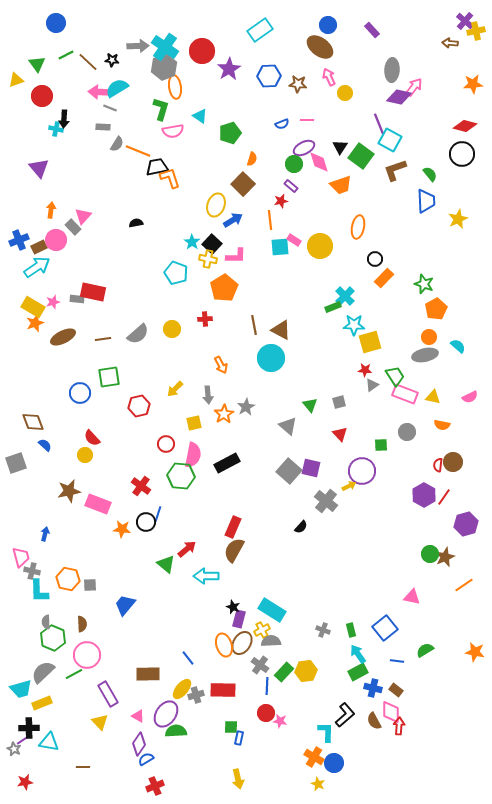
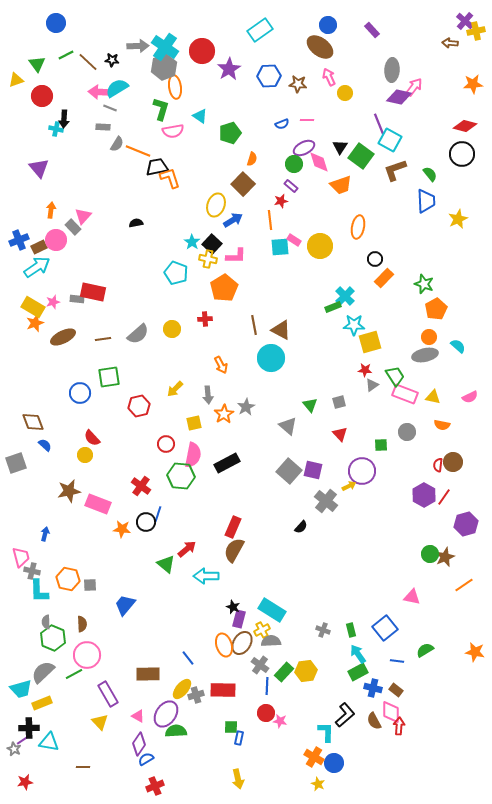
purple square at (311, 468): moved 2 px right, 2 px down
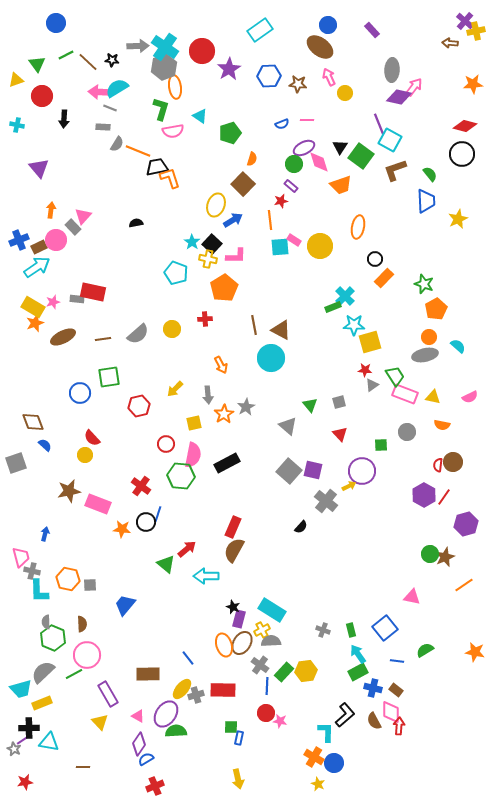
cyan cross at (56, 129): moved 39 px left, 4 px up
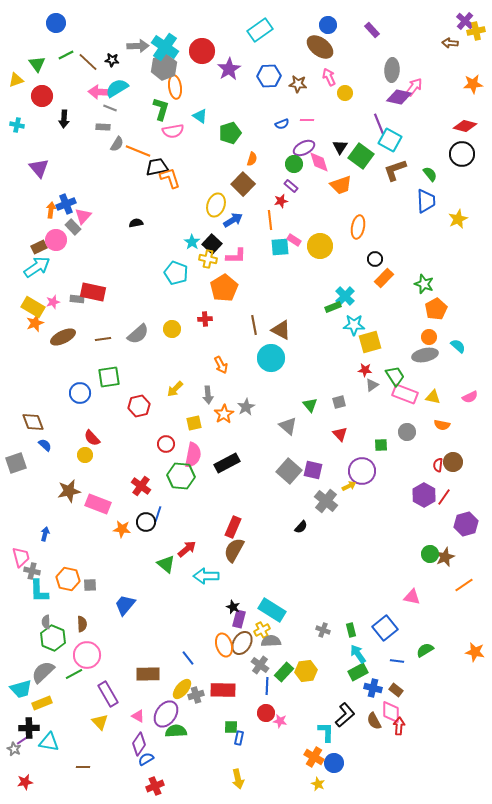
blue cross at (19, 240): moved 47 px right, 36 px up
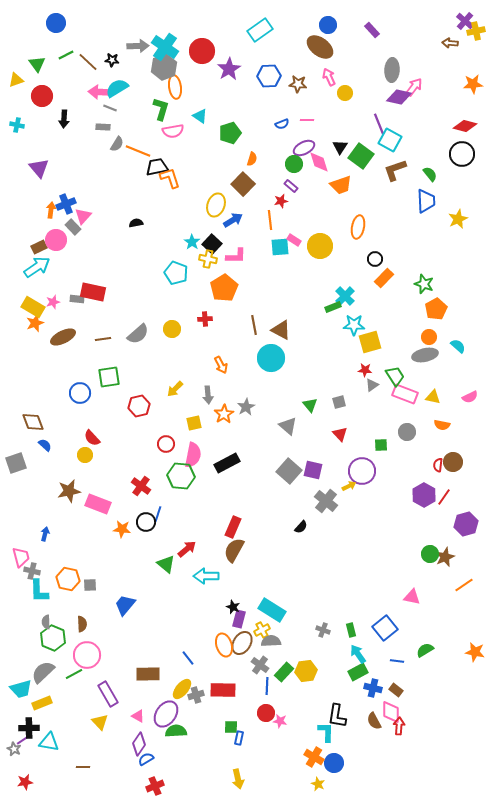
black L-shape at (345, 715): moved 8 px left, 1 px down; rotated 140 degrees clockwise
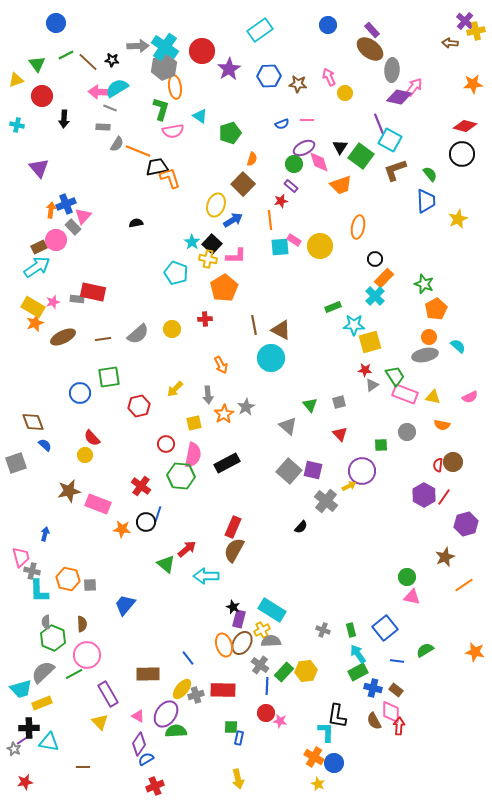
brown ellipse at (320, 47): moved 50 px right, 2 px down
cyan cross at (345, 296): moved 30 px right
green circle at (430, 554): moved 23 px left, 23 px down
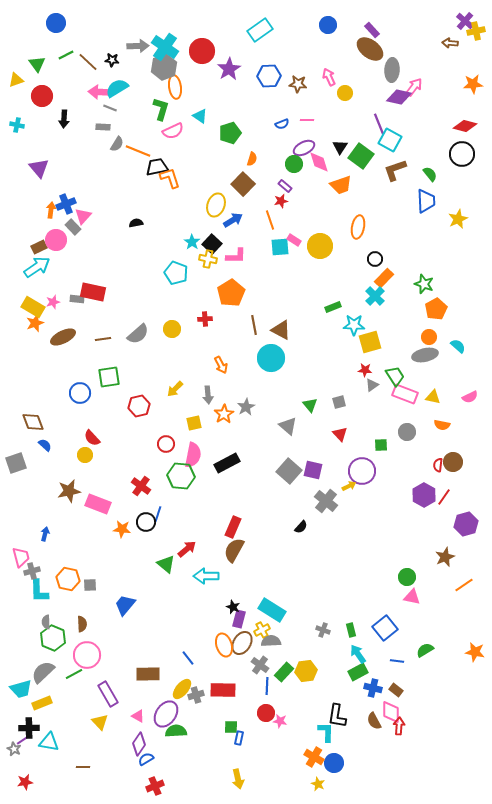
pink semicircle at (173, 131): rotated 15 degrees counterclockwise
purple rectangle at (291, 186): moved 6 px left
orange line at (270, 220): rotated 12 degrees counterclockwise
orange pentagon at (224, 288): moved 7 px right, 5 px down
gray cross at (32, 571): rotated 28 degrees counterclockwise
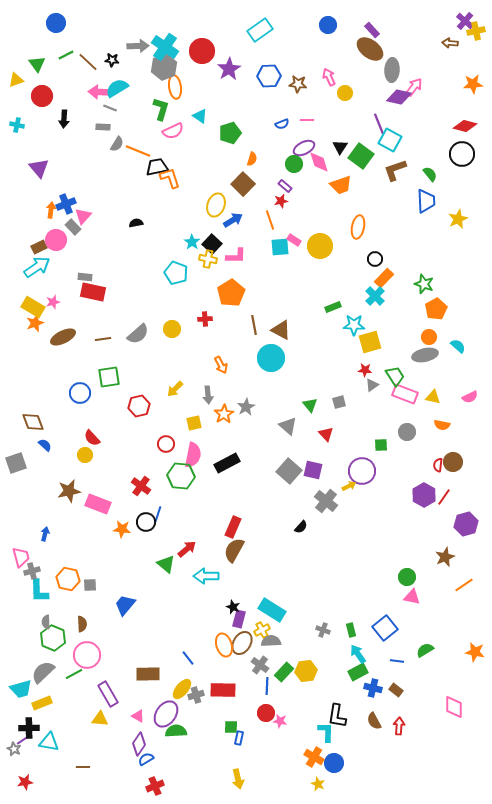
gray rectangle at (77, 299): moved 8 px right, 22 px up
red triangle at (340, 434): moved 14 px left
pink diamond at (391, 712): moved 63 px right, 5 px up
yellow triangle at (100, 722): moved 3 px up; rotated 42 degrees counterclockwise
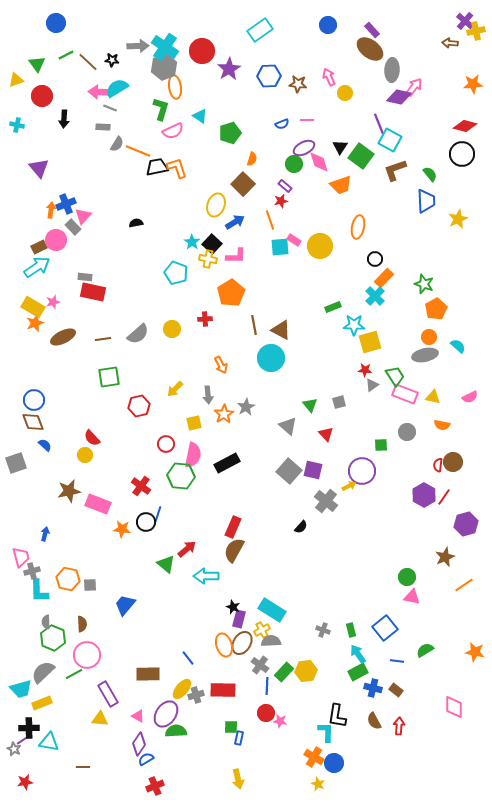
orange L-shape at (170, 178): moved 7 px right, 10 px up
blue arrow at (233, 220): moved 2 px right, 2 px down
blue circle at (80, 393): moved 46 px left, 7 px down
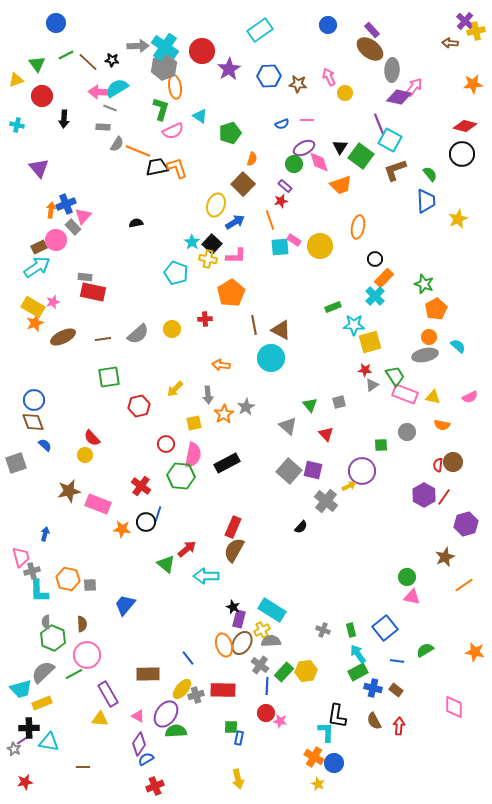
orange arrow at (221, 365): rotated 126 degrees clockwise
